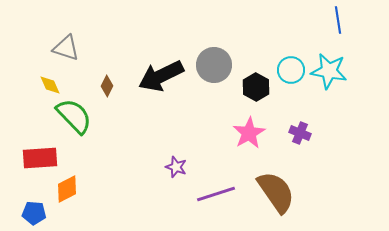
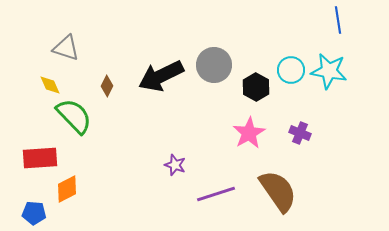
purple star: moved 1 px left, 2 px up
brown semicircle: moved 2 px right, 1 px up
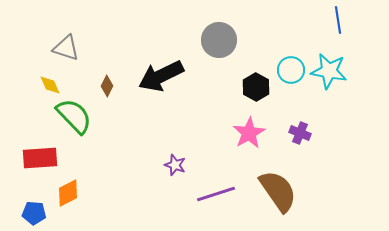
gray circle: moved 5 px right, 25 px up
orange diamond: moved 1 px right, 4 px down
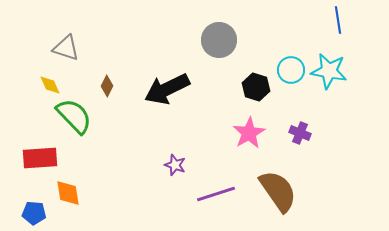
black arrow: moved 6 px right, 13 px down
black hexagon: rotated 12 degrees counterclockwise
orange diamond: rotated 72 degrees counterclockwise
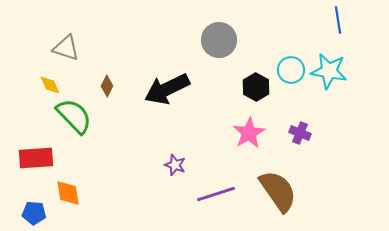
black hexagon: rotated 12 degrees clockwise
red rectangle: moved 4 px left
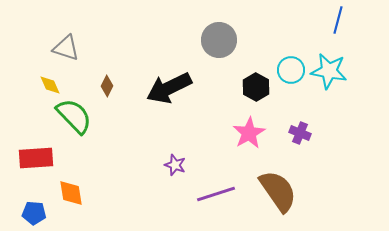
blue line: rotated 24 degrees clockwise
black arrow: moved 2 px right, 1 px up
orange diamond: moved 3 px right
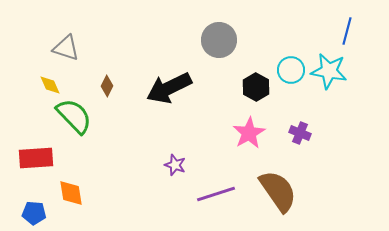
blue line: moved 9 px right, 11 px down
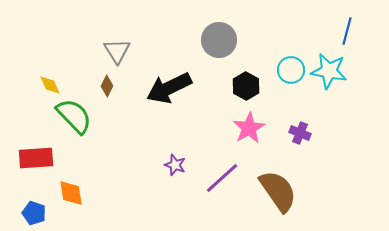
gray triangle: moved 51 px right, 3 px down; rotated 40 degrees clockwise
black hexagon: moved 10 px left, 1 px up
pink star: moved 5 px up
purple line: moved 6 px right, 16 px up; rotated 24 degrees counterclockwise
blue pentagon: rotated 15 degrees clockwise
